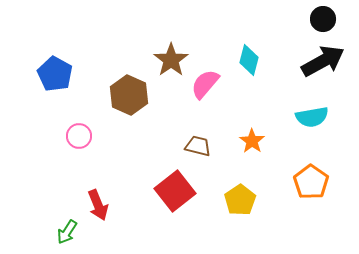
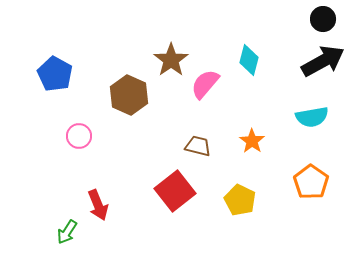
yellow pentagon: rotated 12 degrees counterclockwise
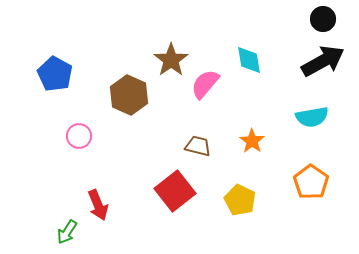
cyan diamond: rotated 24 degrees counterclockwise
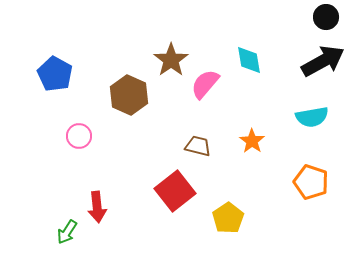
black circle: moved 3 px right, 2 px up
orange pentagon: rotated 16 degrees counterclockwise
yellow pentagon: moved 12 px left, 18 px down; rotated 12 degrees clockwise
red arrow: moved 1 px left, 2 px down; rotated 16 degrees clockwise
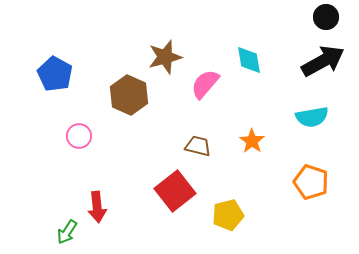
brown star: moved 6 px left, 3 px up; rotated 20 degrees clockwise
yellow pentagon: moved 3 px up; rotated 20 degrees clockwise
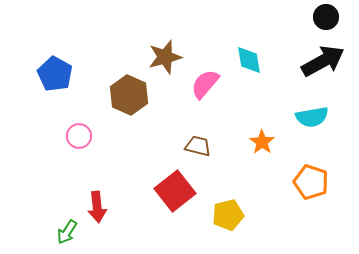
orange star: moved 10 px right, 1 px down
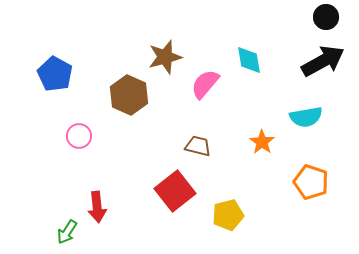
cyan semicircle: moved 6 px left
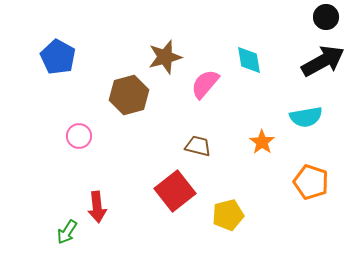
blue pentagon: moved 3 px right, 17 px up
brown hexagon: rotated 21 degrees clockwise
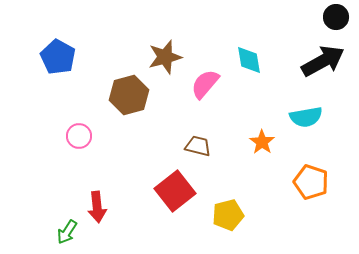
black circle: moved 10 px right
